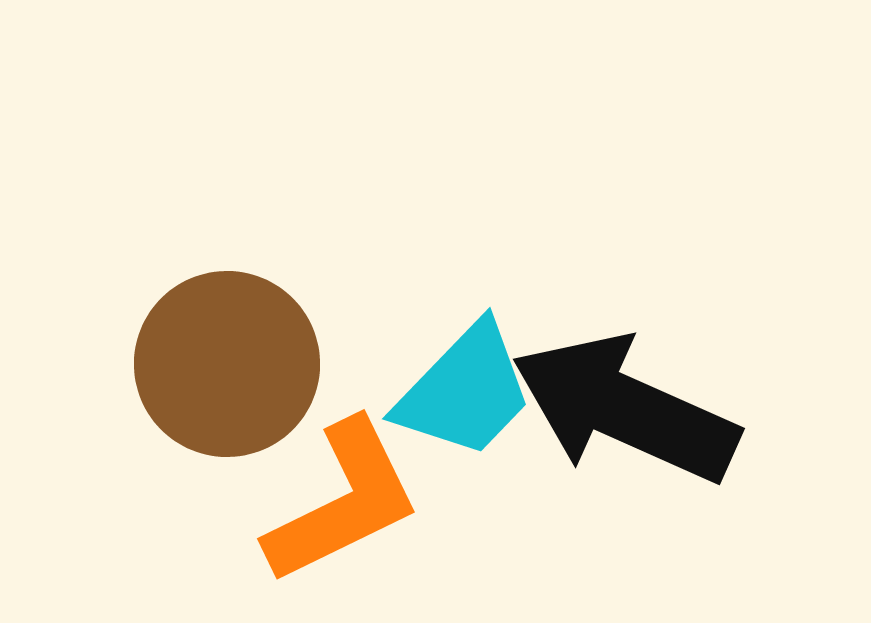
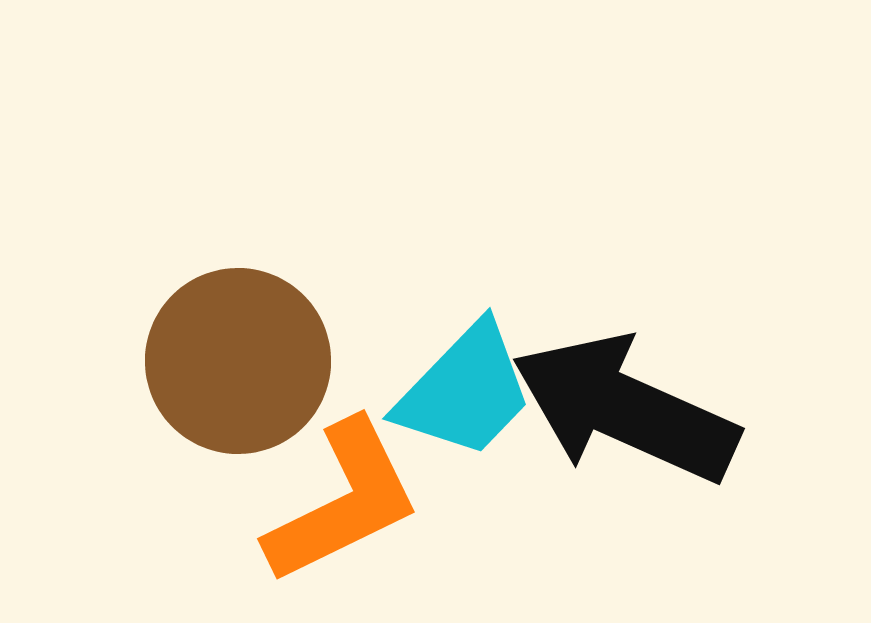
brown circle: moved 11 px right, 3 px up
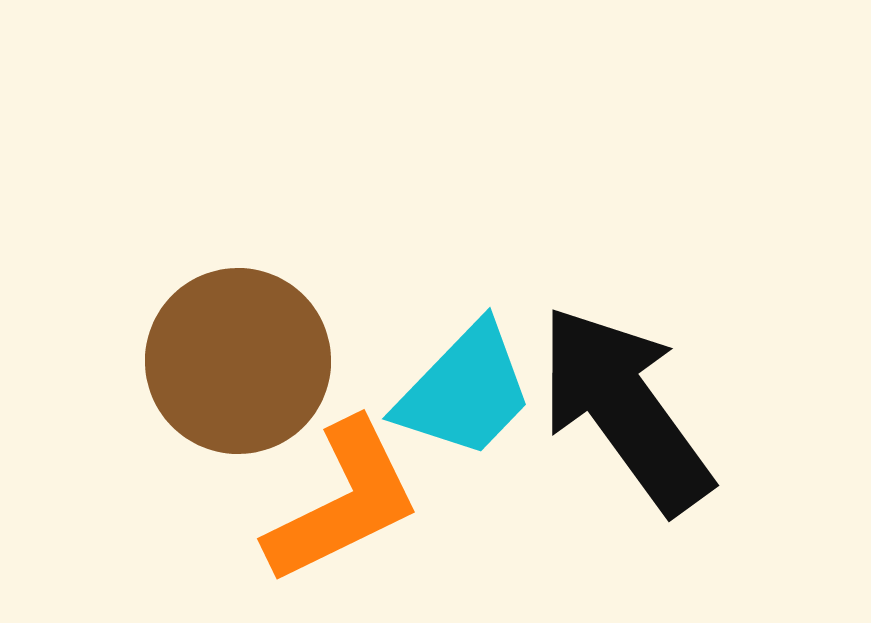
black arrow: rotated 30 degrees clockwise
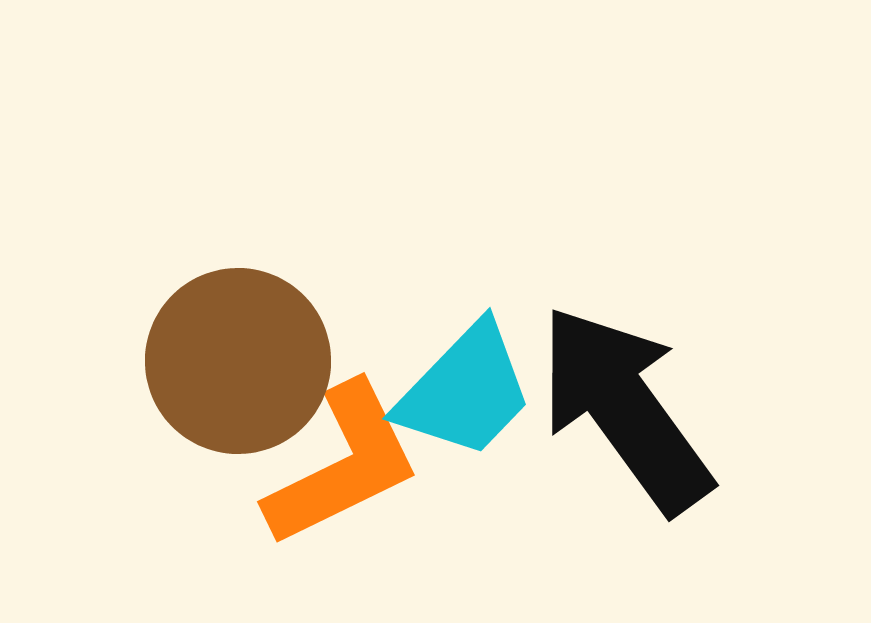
orange L-shape: moved 37 px up
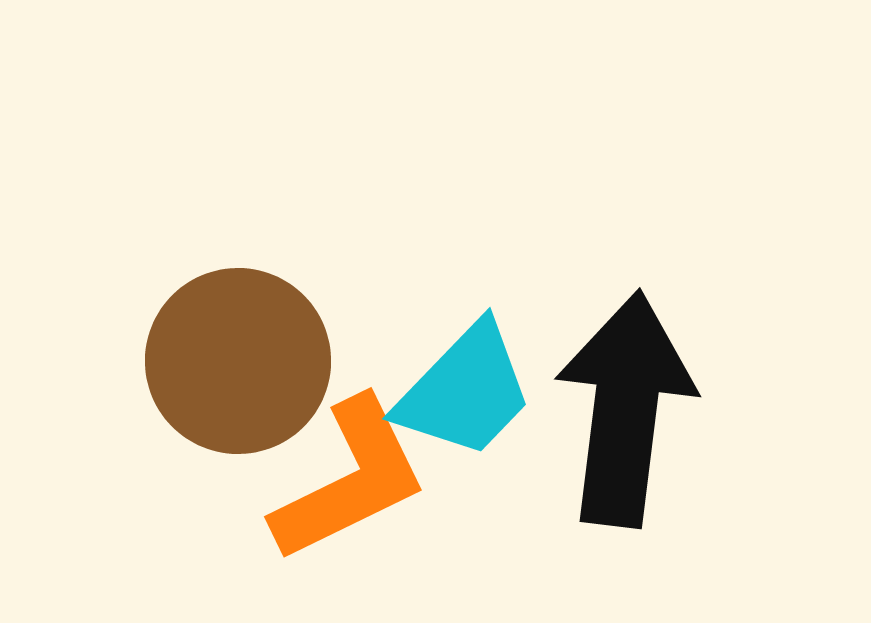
black arrow: rotated 43 degrees clockwise
orange L-shape: moved 7 px right, 15 px down
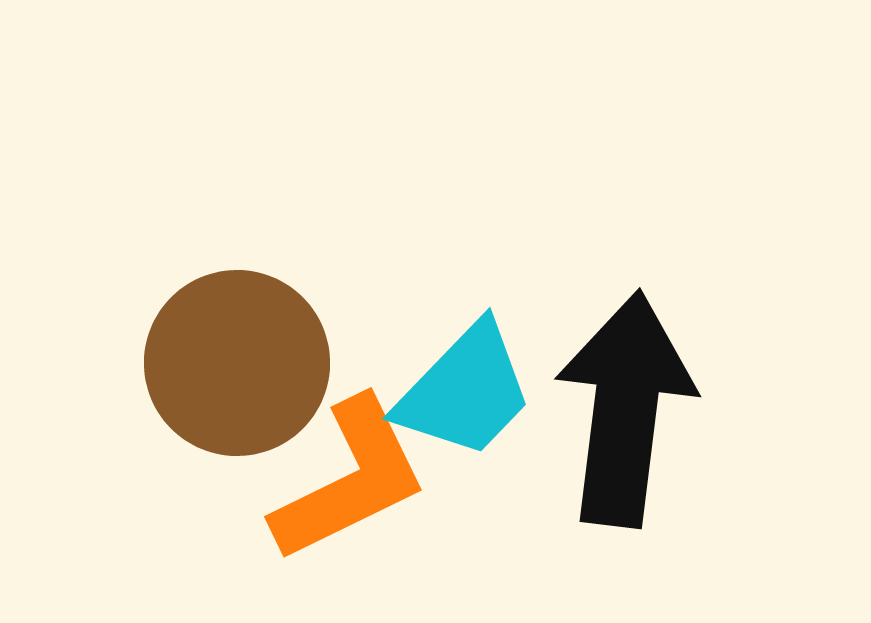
brown circle: moved 1 px left, 2 px down
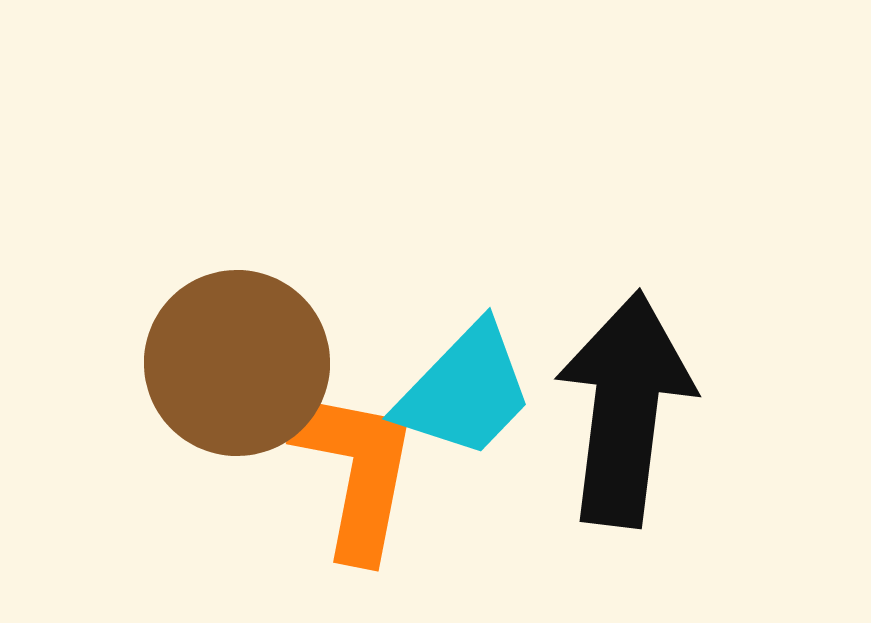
orange L-shape: moved 6 px right, 8 px up; rotated 53 degrees counterclockwise
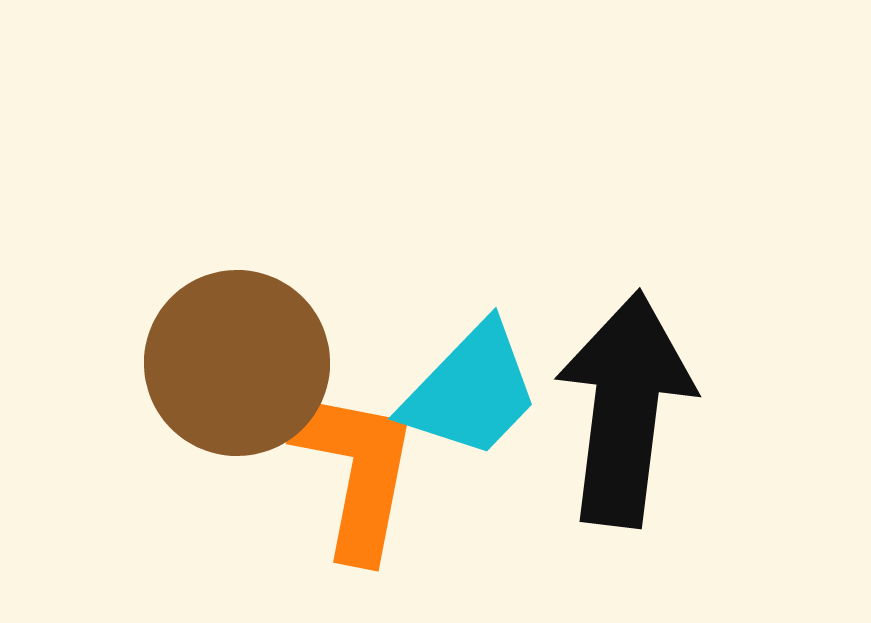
cyan trapezoid: moved 6 px right
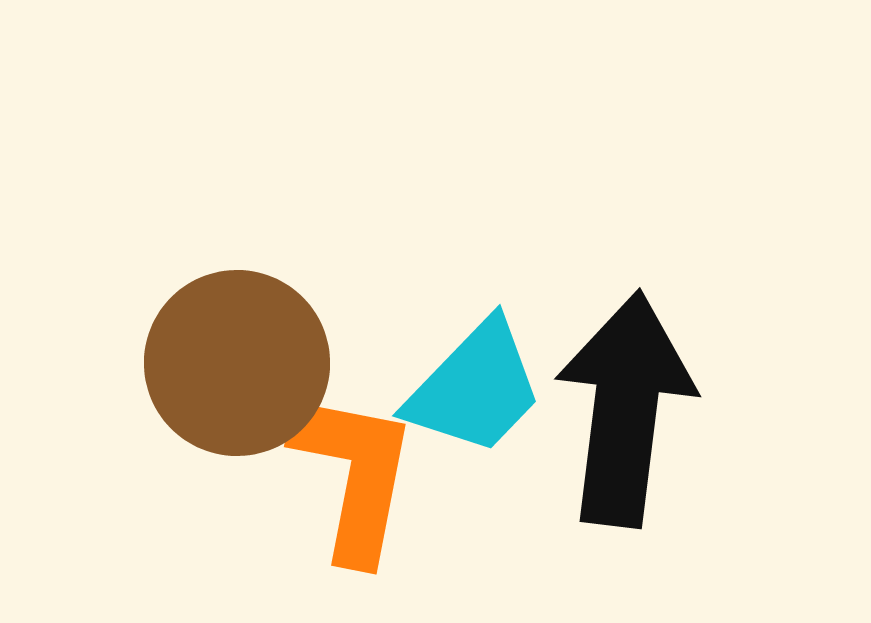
cyan trapezoid: moved 4 px right, 3 px up
orange L-shape: moved 2 px left, 3 px down
